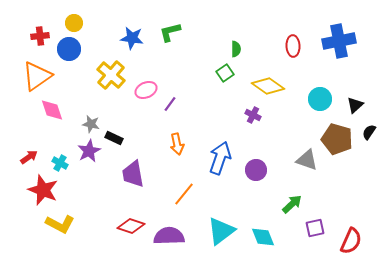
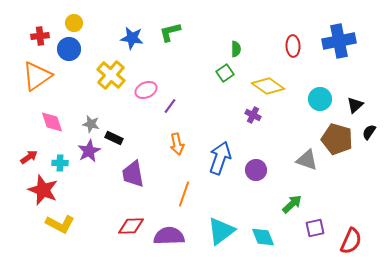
purple line: moved 2 px down
pink diamond: moved 12 px down
cyan cross: rotated 28 degrees counterclockwise
orange line: rotated 20 degrees counterclockwise
red diamond: rotated 20 degrees counterclockwise
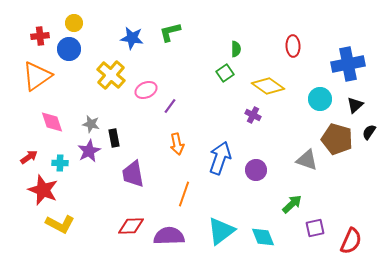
blue cross: moved 9 px right, 23 px down
black rectangle: rotated 54 degrees clockwise
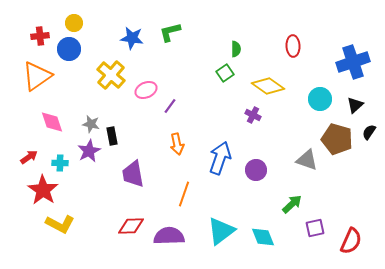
blue cross: moved 5 px right, 2 px up; rotated 8 degrees counterclockwise
black rectangle: moved 2 px left, 2 px up
red star: rotated 12 degrees clockwise
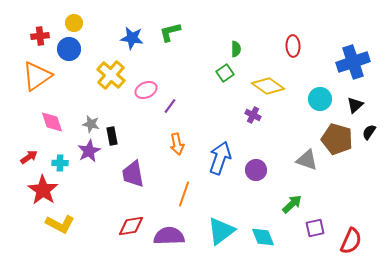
red diamond: rotated 8 degrees counterclockwise
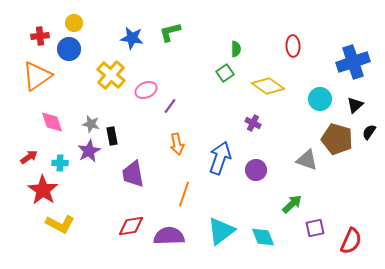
purple cross: moved 8 px down
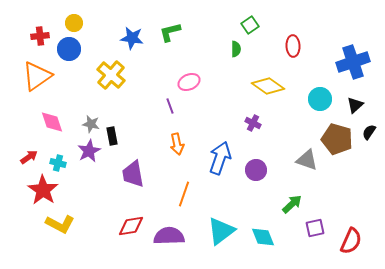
green square: moved 25 px right, 48 px up
pink ellipse: moved 43 px right, 8 px up
purple line: rotated 56 degrees counterclockwise
cyan cross: moved 2 px left; rotated 14 degrees clockwise
